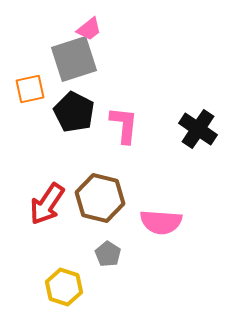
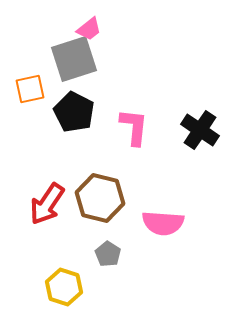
pink L-shape: moved 10 px right, 2 px down
black cross: moved 2 px right, 1 px down
pink semicircle: moved 2 px right, 1 px down
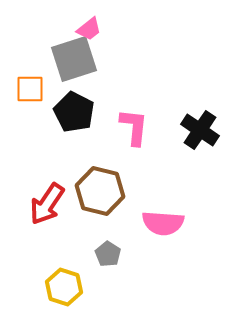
orange square: rotated 12 degrees clockwise
brown hexagon: moved 7 px up
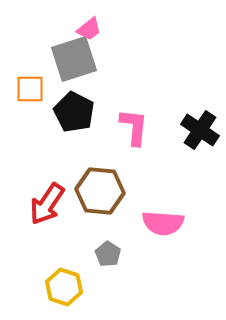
brown hexagon: rotated 9 degrees counterclockwise
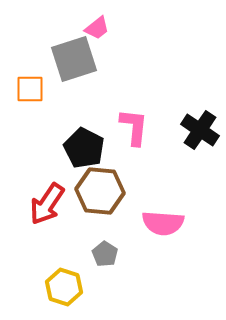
pink trapezoid: moved 8 px right, 1 px up
black pentagon: moved 10 px right, 36 px down
gray pentagon: moved 3 px left
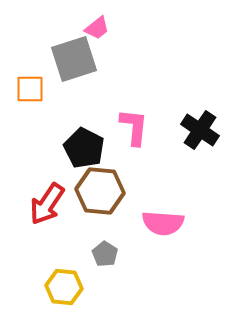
yellow hexagon: rotated 12 degrees counterclockwise
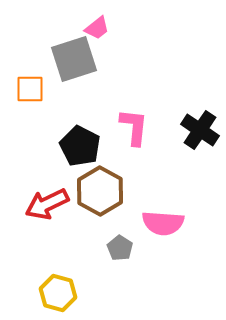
black pentagon: moved 4 px left, 2 px up
brown hexagon: rotated 24 degrees clockwise
red arrow: rotated 30 degrees clockwise
gray pentagon: moved 15 px right, 6 px up
yellow hexagon: moved 6 px left, 6 px down; rotated 9 degrees clockwise
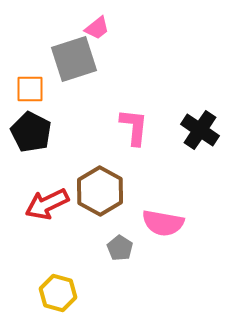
black pentagon: moved 49 px left, 14 px up
pink semicircle: rotated 6 degrees clockwise
